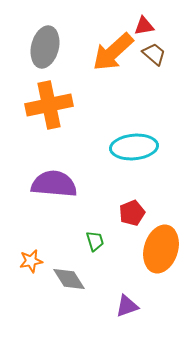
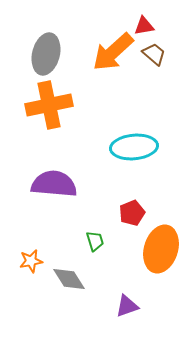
gray ellipse: moved 1 px right, 7 px down
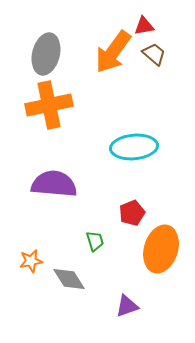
orange arrow: rotated 12 degrees counterclockwise
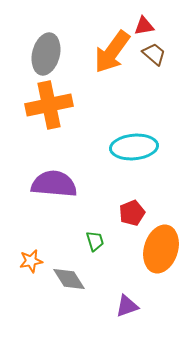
orange arrow: moved 1 px left
